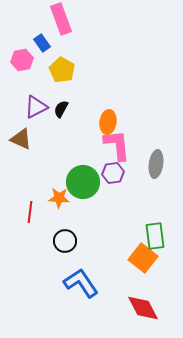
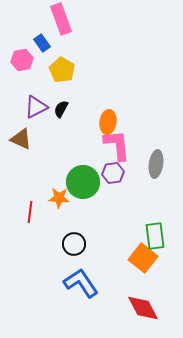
black circle: moved 9 px right, 3 px down
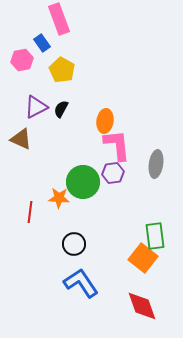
pink rectangle: moved 2 px left
orange ellipse: moved 3 px left, 1 px up
red diamond: moved 1 px left, 2 px up; rotated 8 degrees clockwise
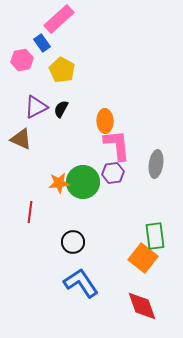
pink rectangle: rotated 68 degrees clockwise
orange ellipse: rotated 10 degrees counterclockwise
orange star: moved 15 px up; rotated 10 degrees counterclockwise
black circle: moved 1 px left, 2 px up
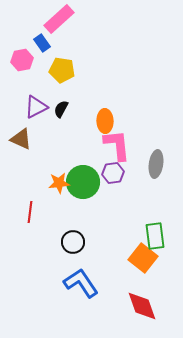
yellow pentagon: rotated 20 degrees counterclockwise
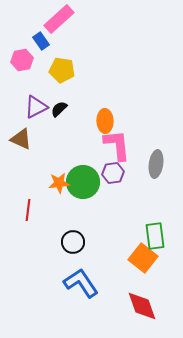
blue rectangle: moved 1 px left, 2 px up
black semicircle: moved 2 px left; rotated 18 degrees clockwise
red line: moved 2 px left, 2 px up
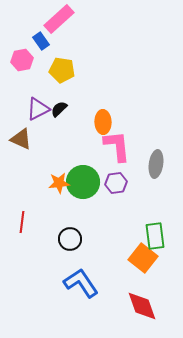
purple triangle: moved 2 px right, 2 px down
orange ellipse: moved 2 px left, 1 px down
pink L-shape: moved 1 px down
purple hexagon: moved 3 px right, 10 px down
red line: moved 6 px left, 12 px down
black circle: moved 3 px left, 3 px up
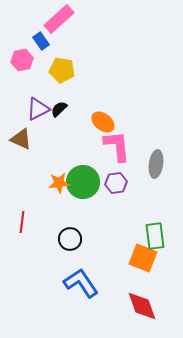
orange ellipse: rotated 50 degrees counterclockwise
orange square: rotated 16 degrees counterclockwise
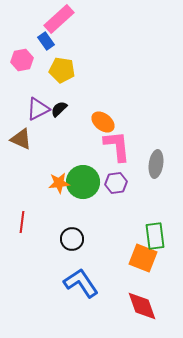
blue rectangle: moved 5 px right
black circle: moved 2 px right
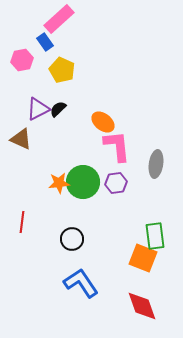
blue rectangle: moved 1 px left, 1 px down
yellow pentagon: rotated 15 degrees clockwise
black semicircle: moved 1 px left
